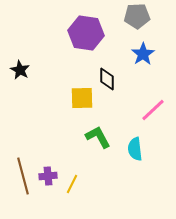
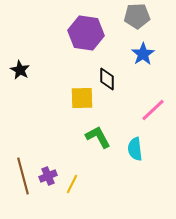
purple cross: rotated 18 degrees counterclockwise
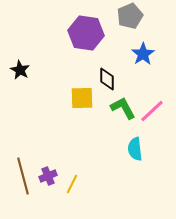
gray pentagon: moved 7 px left; rotated 20 degrees counterclockwise
pink line: moved 1 px left, 1 px down
green L-shape: moved 25 px right, 29 px up
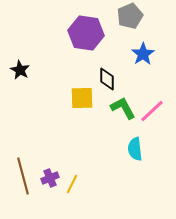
purple cross: moved 2 px right, 2 px down
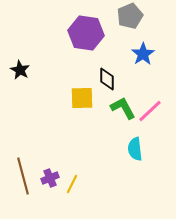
pink line: moved 2 px left
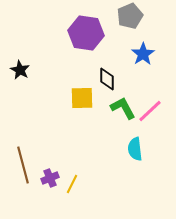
brown line: moved 11 px up
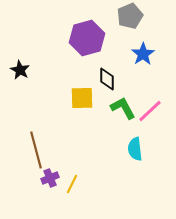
purple hexagon: moved 1 px right, 5 px down; rotated 24 degrees counterclockwise
brown line: moved 13 px right, 15 px up
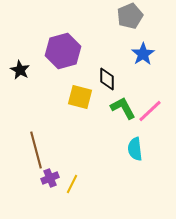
purple hexagon: moved 24 px left, 13 px down
yellow square: moved 2 px left, 1 px up; rotated 15 degrees clockwise
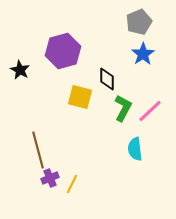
gray pentagon: moved 9 px right, 6 px down
green L-shape: rotated 56 degrees clockwise
brown line: moved 2 px right
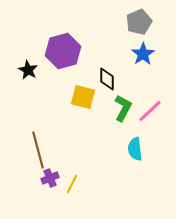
black star: moved 8 px right
yellow square: moved 3 px right
